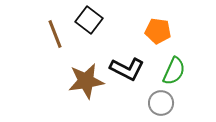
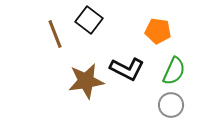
gray circle: moved 10 px right, 2 px down
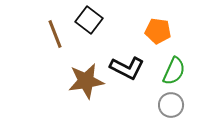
black L-shape: moved 1 px up
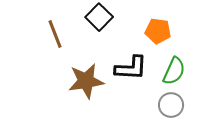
black square: moved 10 px right, 3 px up; rotated 8 degrees clockwise
black L-shape: moved 4 px right; rotated 24 degrees counterclockwise
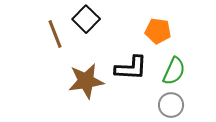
black square: moved 13 px left, 2 px down
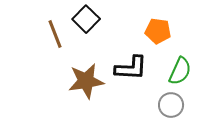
green semicircle: moved 6 px right
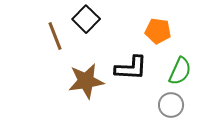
brown line: moved 2 px down
